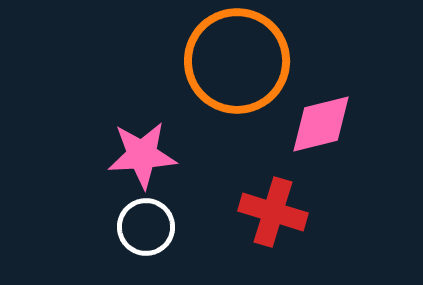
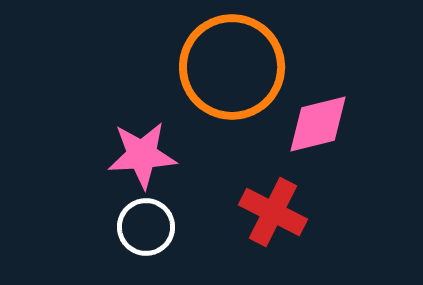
orange circle: moved 5 px left, 6 px down
pink diamond: moved 3 px left
red cross: rotated 10 degrees clockwise
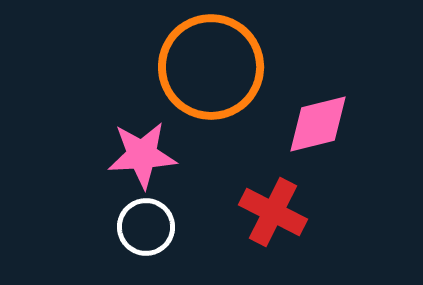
orange circle: moved 21 px left
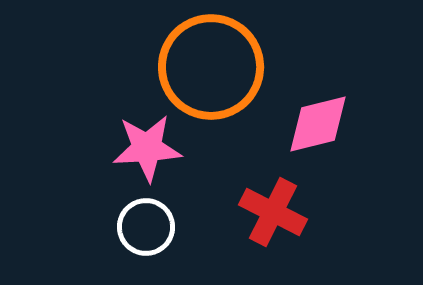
pink star: moved 5 px right, 7 px up
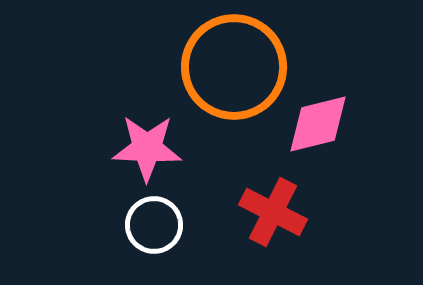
orange circle: moved 23 px right
pink star: rotated 6 degrees clockwise
white circle: moved 8 px right, 2 px up
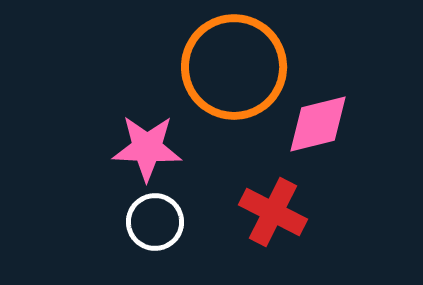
white circle: moved 1 px right, 3 px up
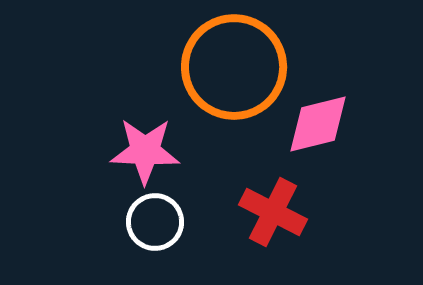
pink star: moved 2 px left, 3 px down
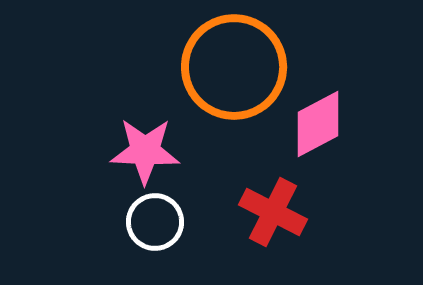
pink diamond: rotated 14 degrees counterclockwise
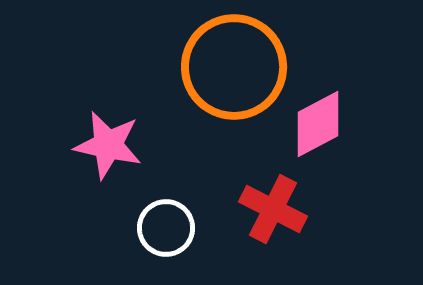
pink star: moved 37 px left, 6 px up; rotated 10 degrees clockwise
red cross: moved 3 px up
white circle: moved 11 px right, 6 px down
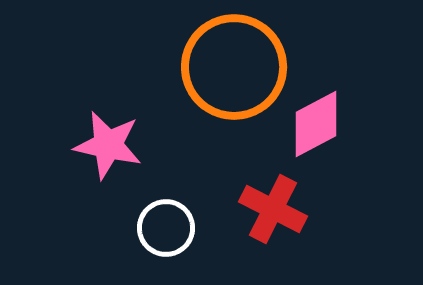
pink diamond: moved 2 px left
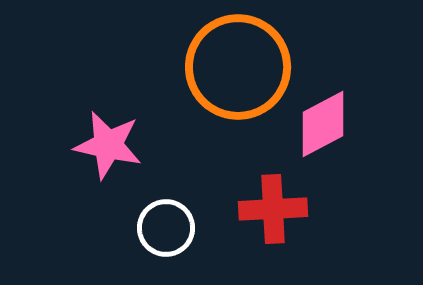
orange circle: moved 4 px right
pink diamond: moved 7 px right
red cross: rotated 30 degrees counterclockwise
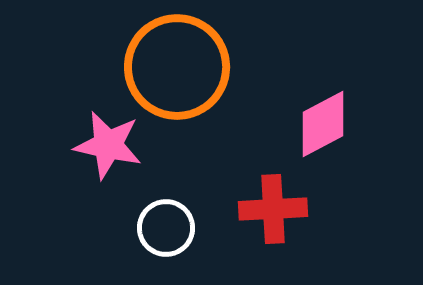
orange circle: moved 61 px left
